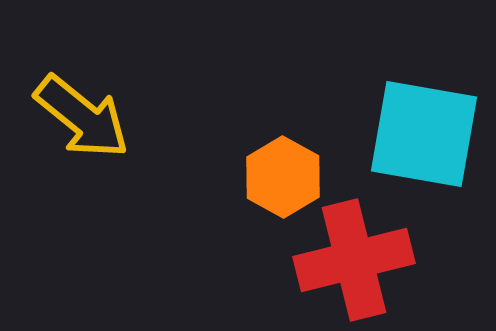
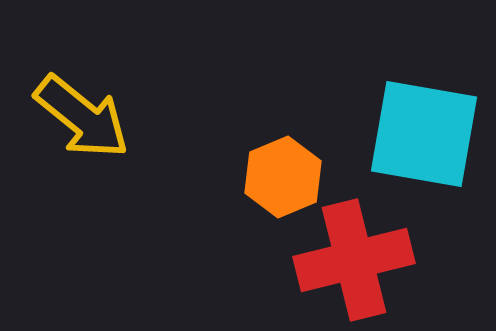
orange hexagon: rotated 8 degrees clockwise
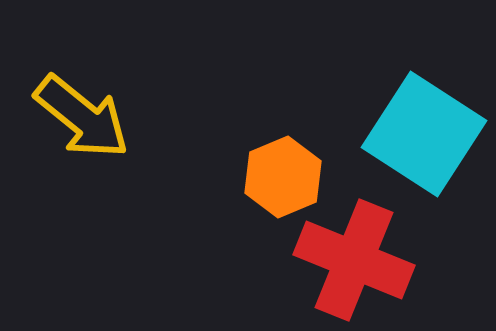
cyan square: rotated 23 degrees clockwise
red cross: rotated 36 degrees clockwise
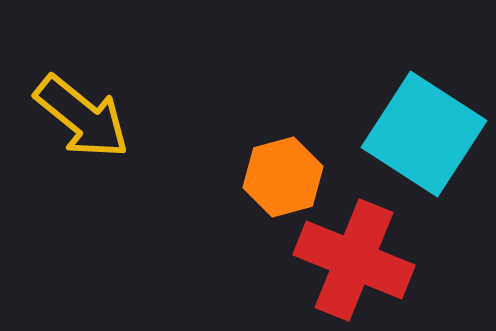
orange hexagon: rotated 8 degrees clockwise
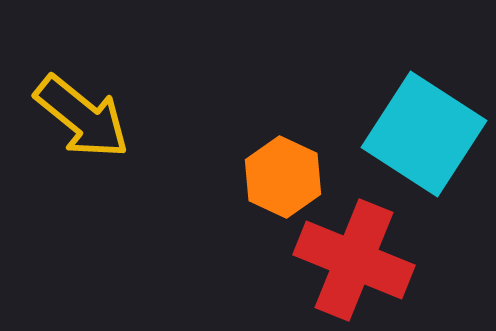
orange hexagon: rotated 20 degrees counterclockwise
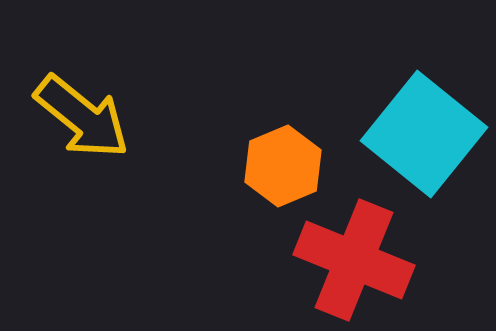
cyan square: rotated 6 degrees clockwise
orange hexagon: moved 11 px up; rotated 12 degrees clockwise
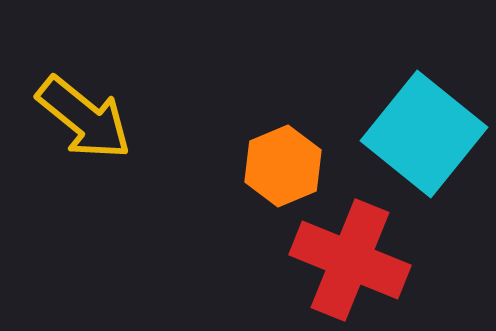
yellow arrow: moved 2 px right, 1 px down
red cross: moved 4 px left
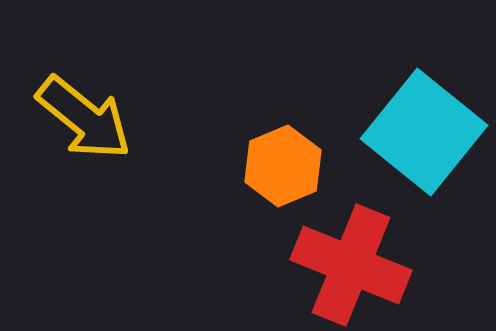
cyan square: moved 2 px up
red cross: moved 1 px right, 5 px down
